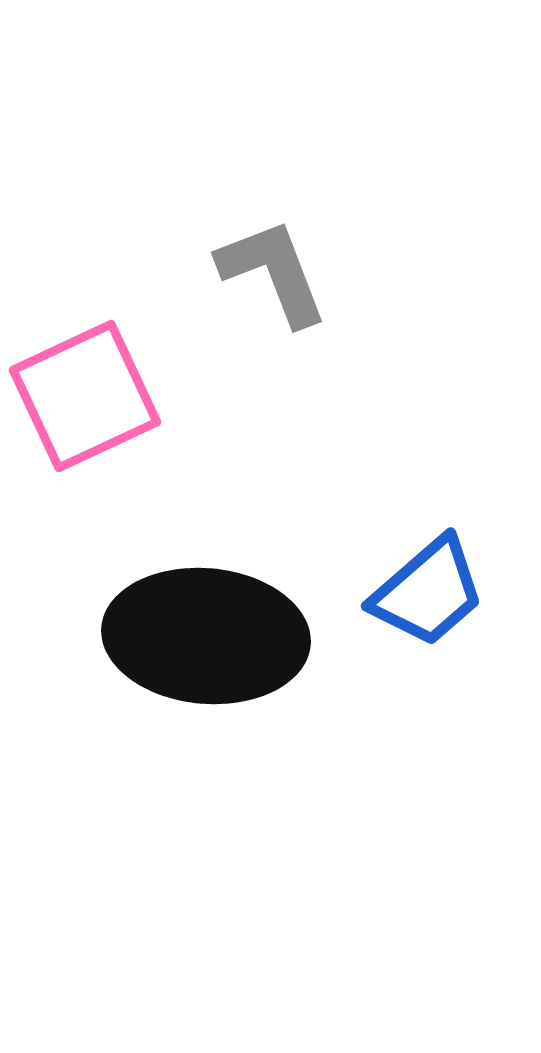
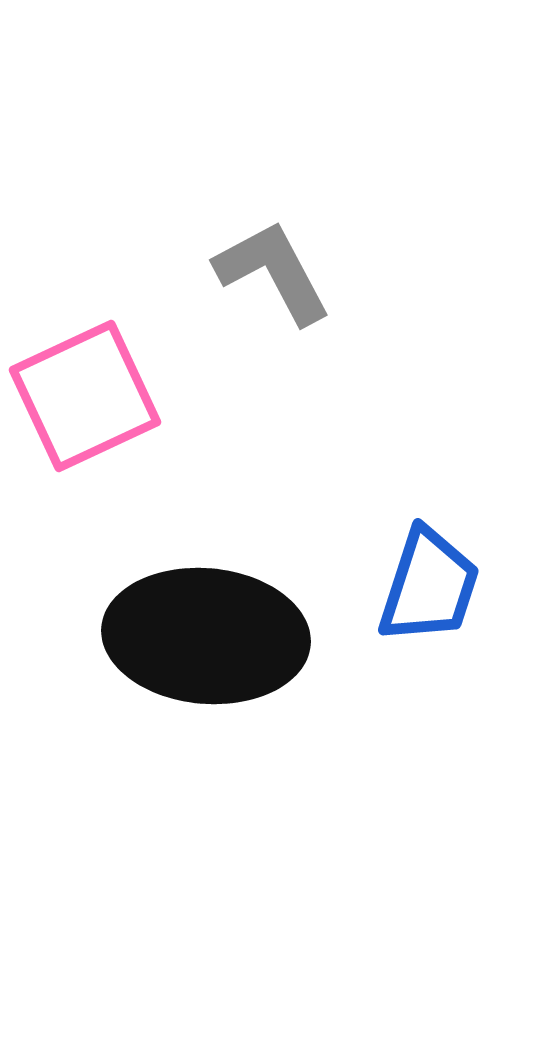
gray L-shape: rotated 7 degrees counterclockwise
blue trapezoid: moved 1 px right, 6 px up; rotated 31 degrees counterclockwise
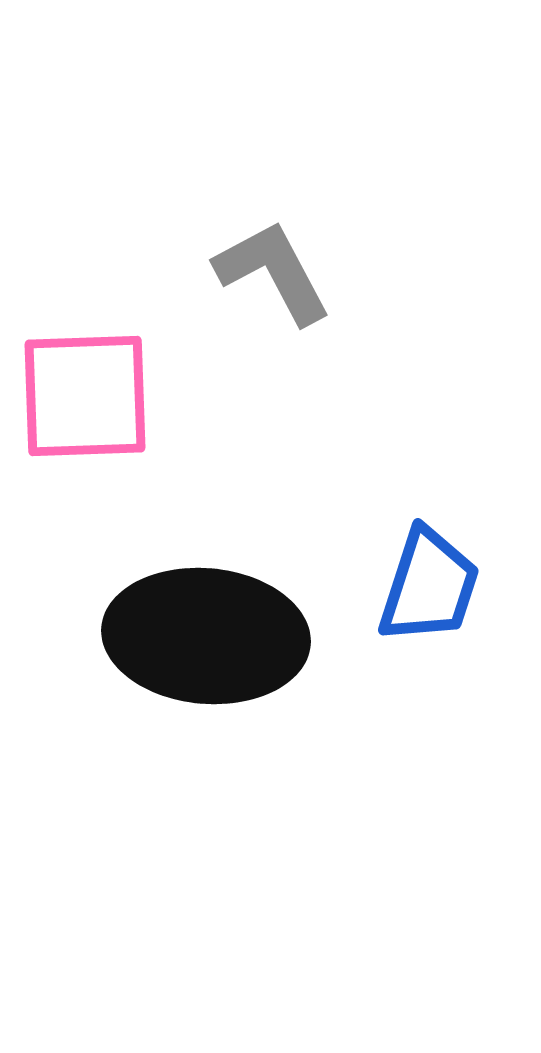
pink square: rotated 23 degrees clockwise
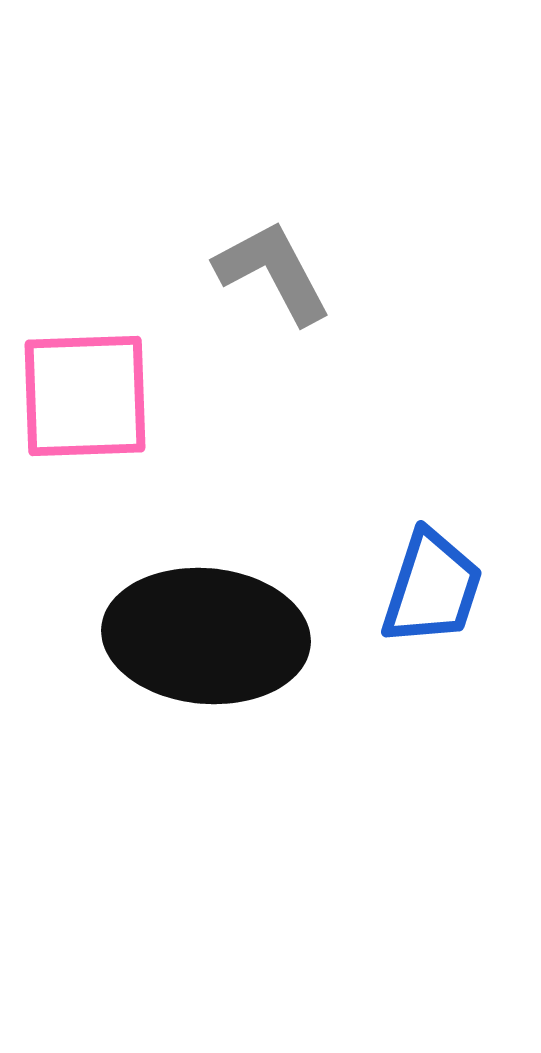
blue trapezoid: moved 3 px right, 2 px down
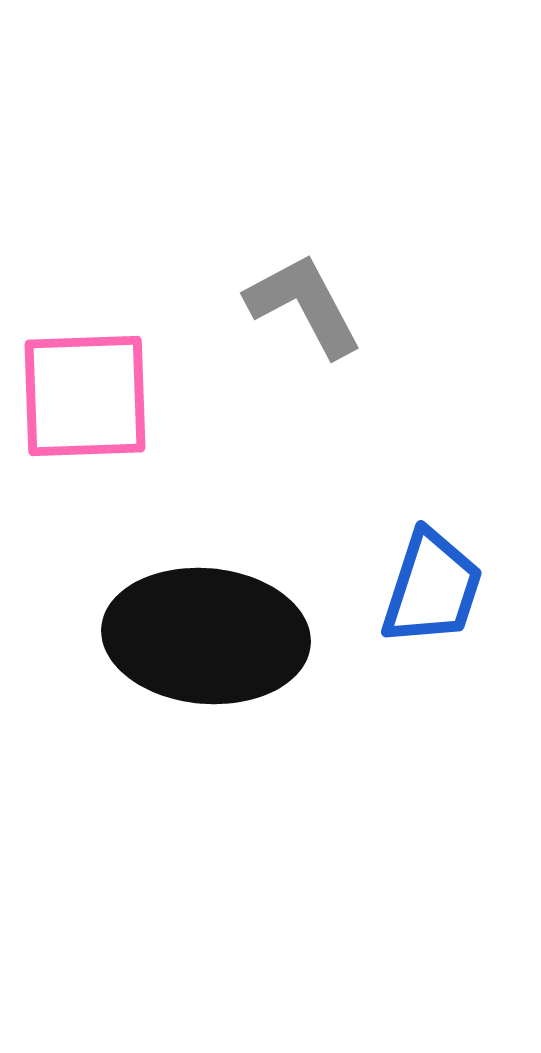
gray L-shape: moved 31 px right, 33 px down
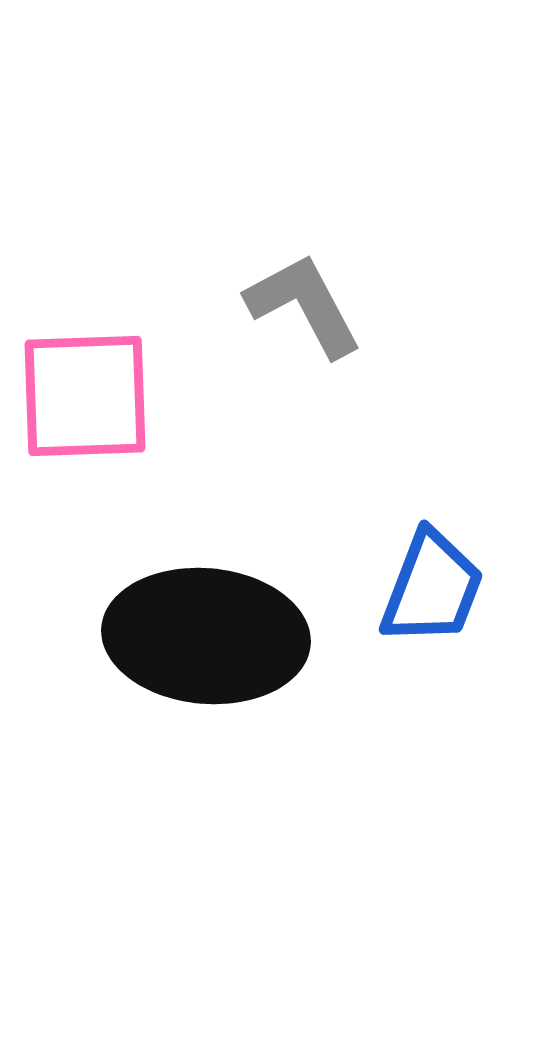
blue trapezoid: rotated 3 degrees clockwise
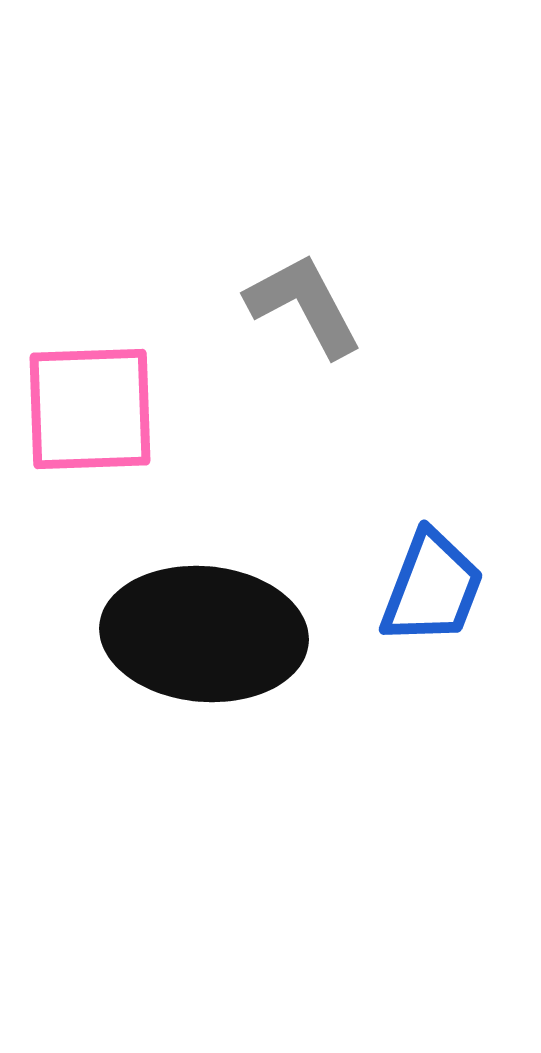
pink square: moved 5 px right, 13 px down
black ellipse: moved 2 px left, 2 px up
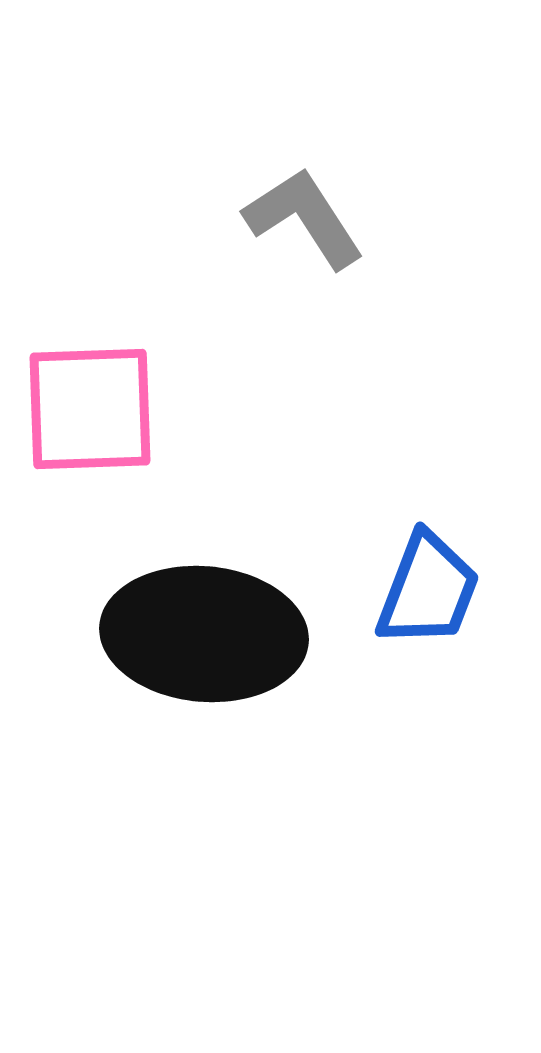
gray L-shape: moved 87 px up; rotated 5 degrees counterclockwise
blue trapezoid: moved 4 px left, 2 px down
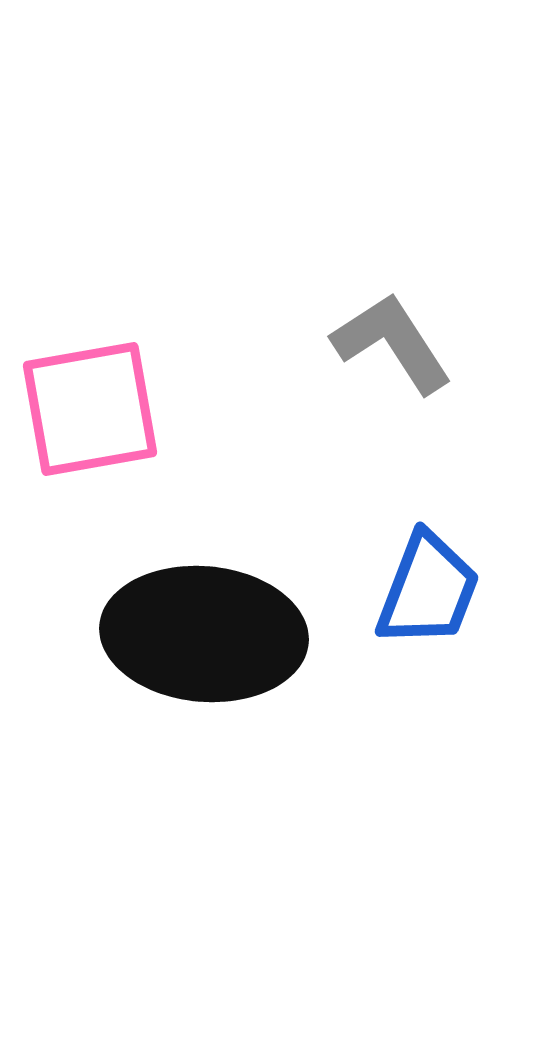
gray L-shape: moved 88 px right, 125 px down
pink square: rotated 8 degrees counterclockwise
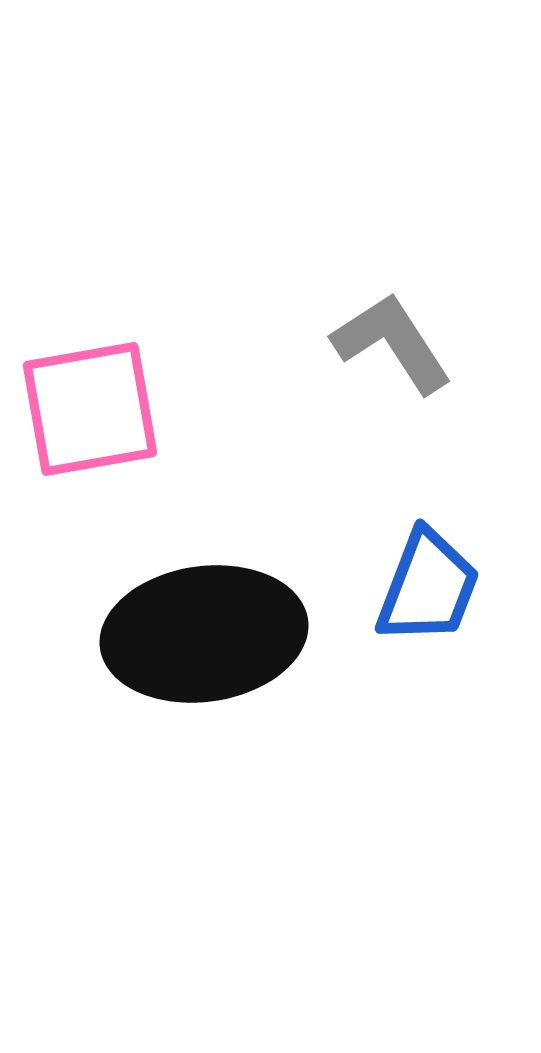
blue trapezoid: moved 3 px up
black ellipse: rotated 13 degrees counterclockwise
